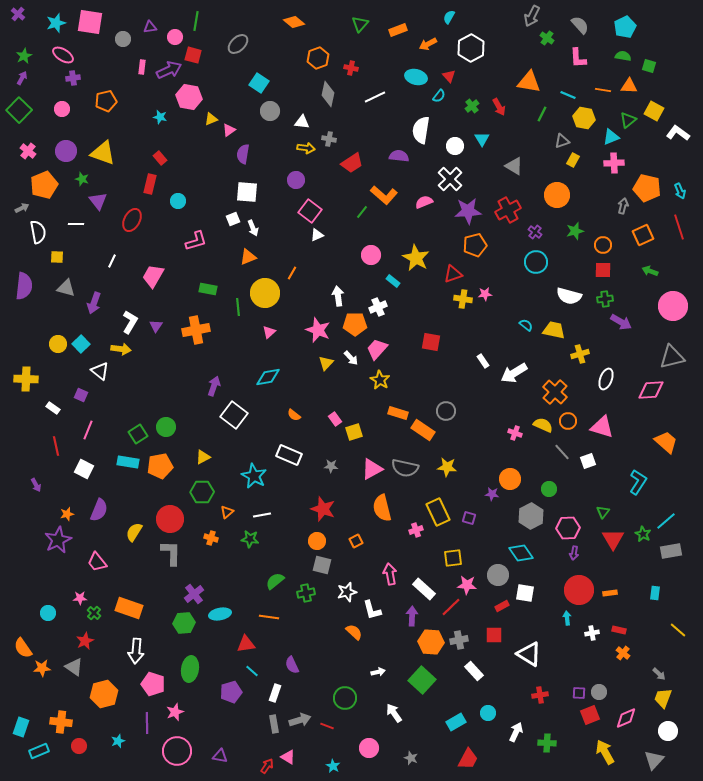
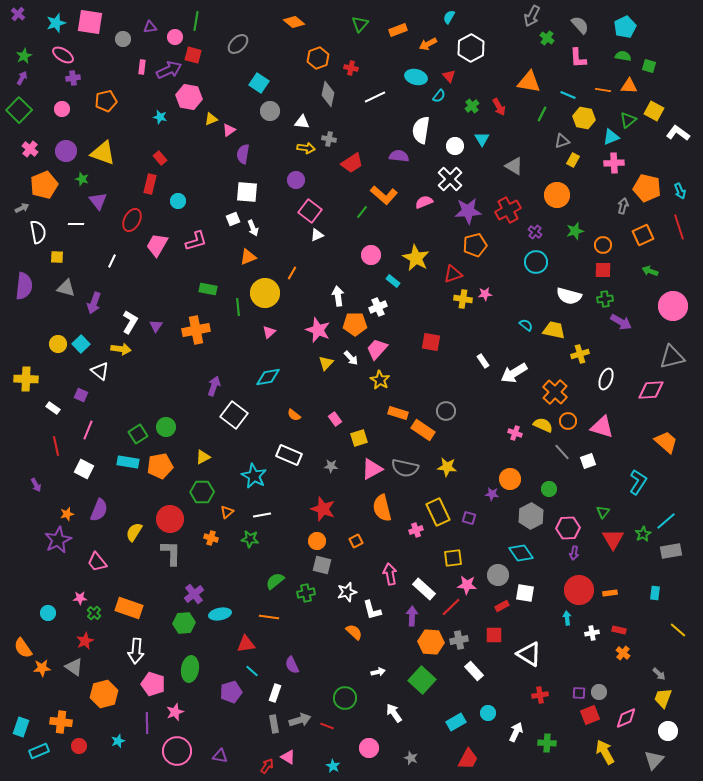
pink cross at (28, 151): moved 2 px right, 2 px up
pink trapezoid at (153, 276): moved 4 px right, 31 px up
yellow square at (354, 432): moved 5 px right, 6 px down
green star at (643, 534): rotated 14 degrees clockwise
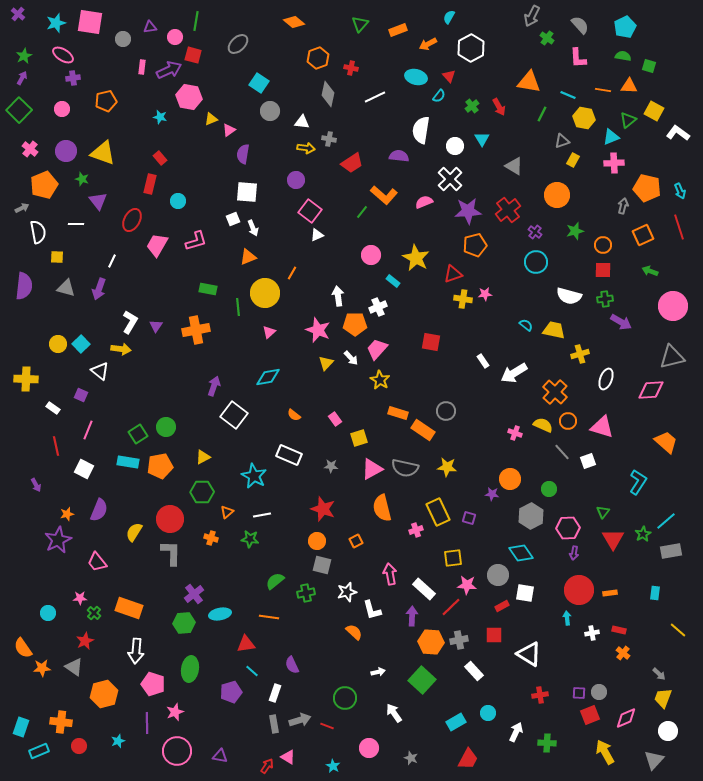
red cross at (508, 210): rotated 10 degrees counterclockwise
purple arrow at (94, 303): moved 5 px right, 14 px up
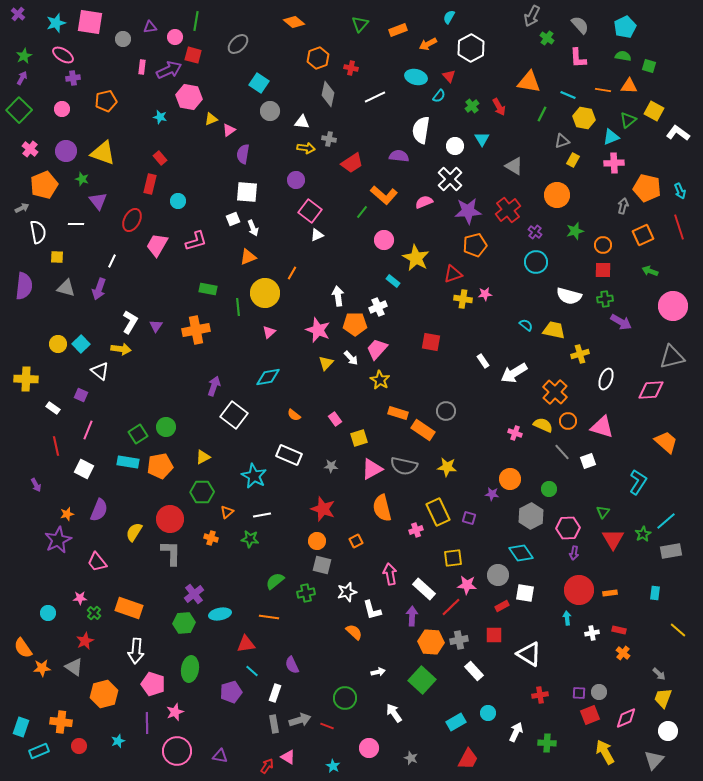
pink circle at (371, 255): moved 13 px right, 15 px up
gray semicircle at (405, 468): moved 1 px left, 2 px up
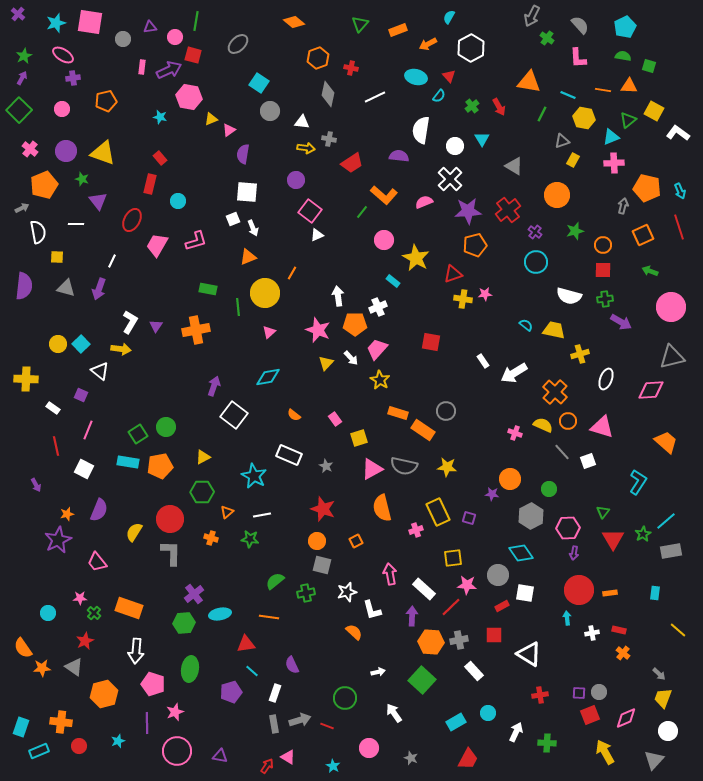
pink circle at (673, 306): moved 2 px left, 1 px down
gray star at (331, 466): moved 5 px left; rotated 24 degrees clockwise
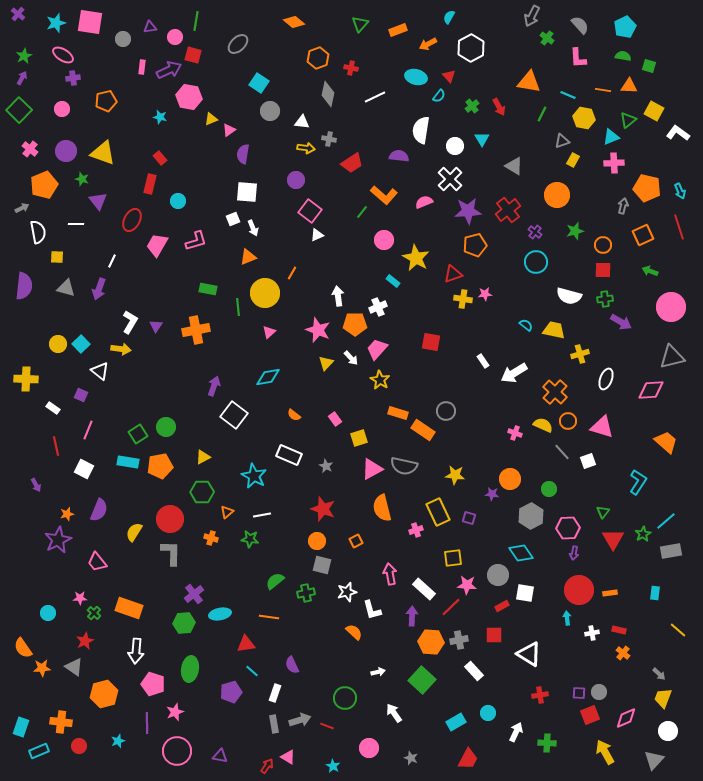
yellow star at (447, 467): moved 8 px right, 8 px down
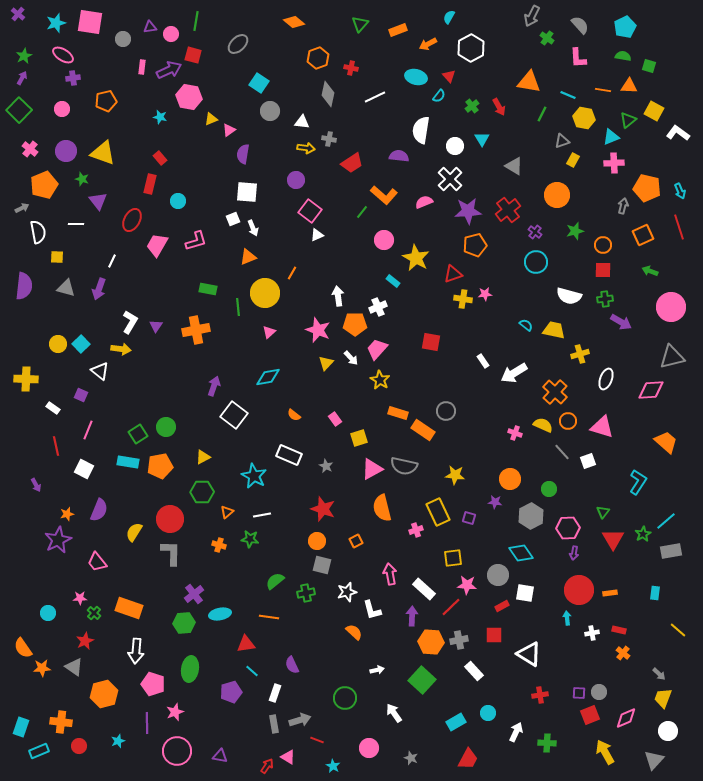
pink circle at (175, 37): moved 4 px left, 3 px up
purple star at (492, 494): moved 3 px right, 8 px down
orange cross at (211, 538): moved 8 px right, 7 px down
white arrow at (378, 672): moved 1 px left, 2 px up
red line at (327, 726): moved 10 px left, 14 px down
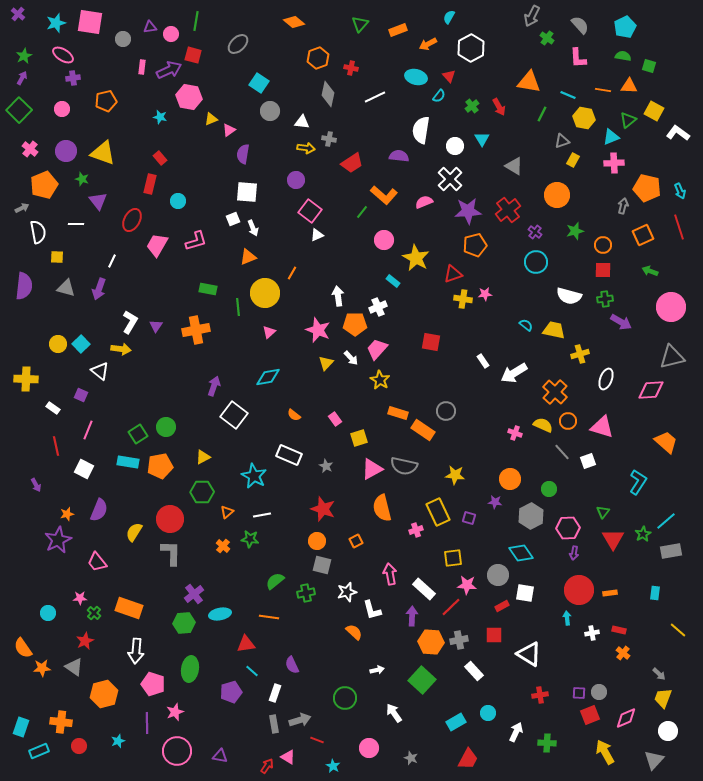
orange cross at (219, 545): moved 4 px right, 1 px down; rotated 24 degrees clockwise
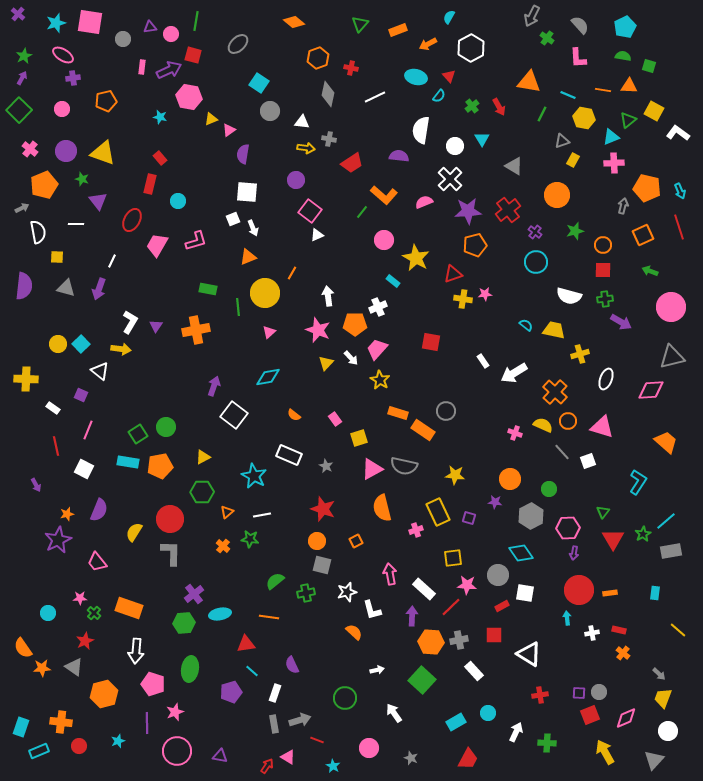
white arrow at (338, 296): moved 10 px left
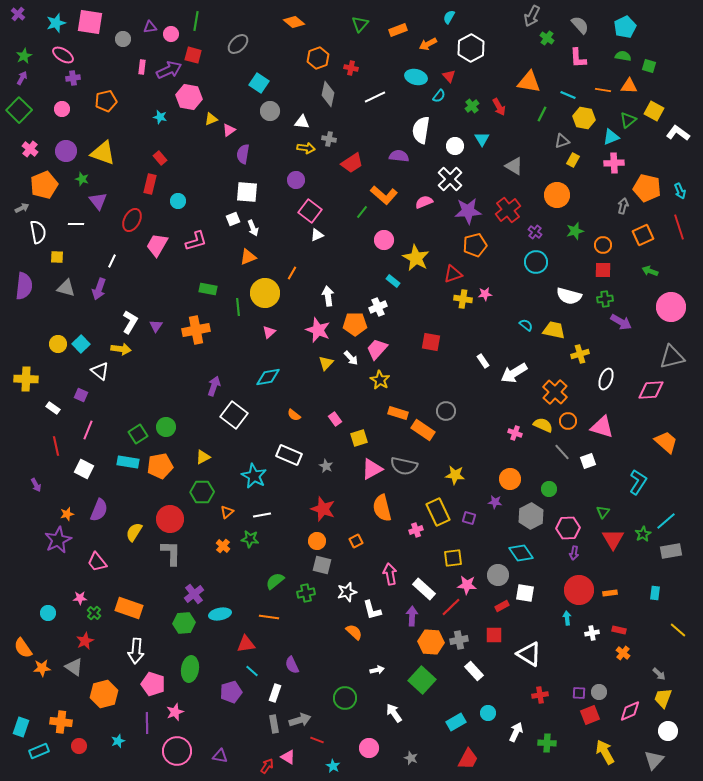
pink diamond at (626, 718): moved 4 px right, 7 px up
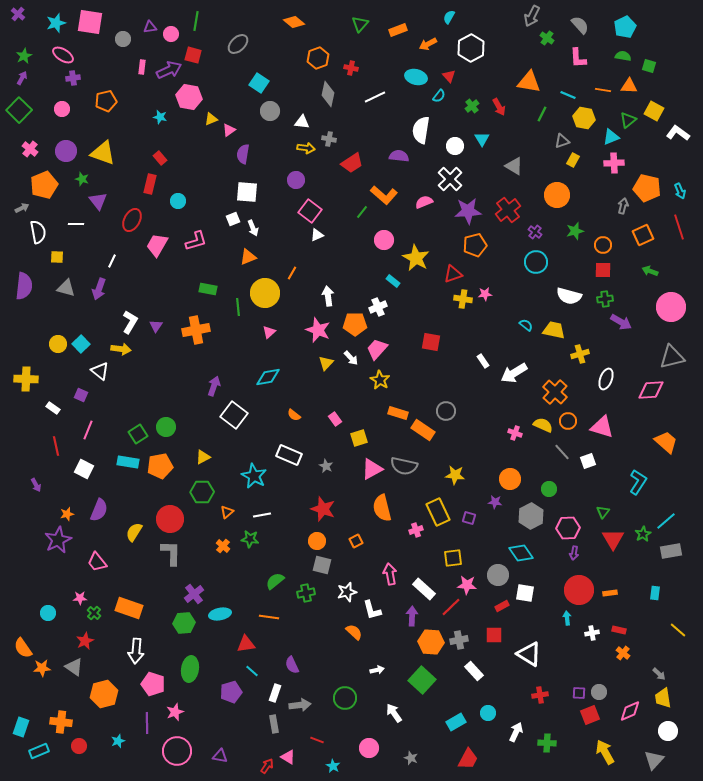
yellow trapezoid at (663, 698): rotated 30 degrees counterclockwise
gray arrow at (300, 720): moved 15 px up; rotated 10 degrees clockwise
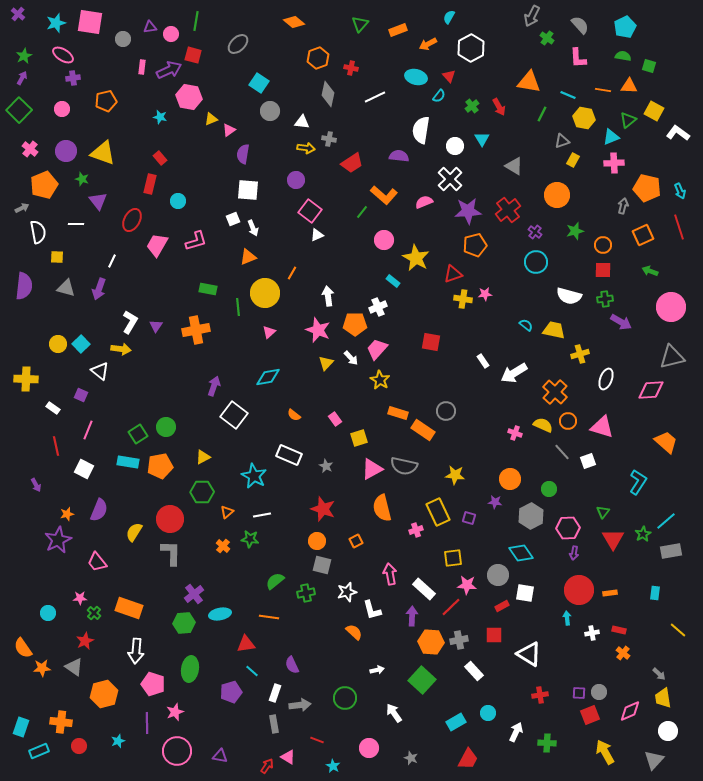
white square at (247, 192): moved 1 px right, 2 px up
